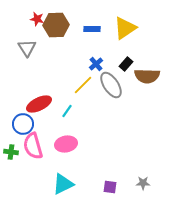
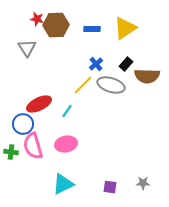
gray ellipse: rotated 40 degrees counterclockwise
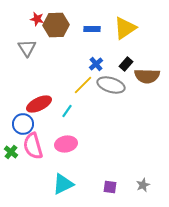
green cross: rotated 32 degrees clockwise
gray star: moved 2 px down; rotated 24 degrees counterclockwise
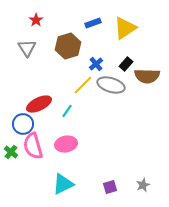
red star: moved 1 px left, 1 px down; rotated 24 degrees clockwise
brown hexagon: moved 12 px right, 21 px down; rotated 15 degrees counterclockwise
blue rectangle: moved 1 px right, 6 px up; rotated 21 degrees counterclockwise
purple square: rotated 24 degrees counterclockwise
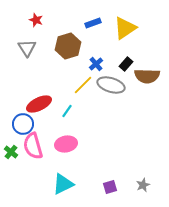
red star: rotated 16 degrees counterclockwise
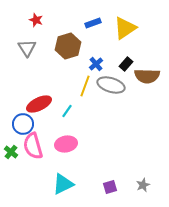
yellow line: moved 2 px right, 1 px down; rotated 25 degrees counterclockwise
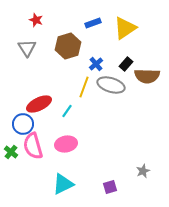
yellow line: moved 1 px left, 1 px down
gray star: moved 14 px up
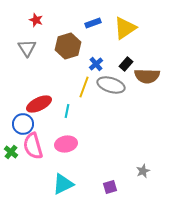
cyan line: rotated 24 degrees counterclockwise
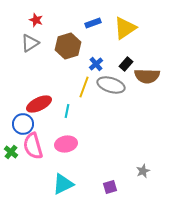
gray triangle: moved 3 px right, 5 px up; rotated 30 degrees clockwise
